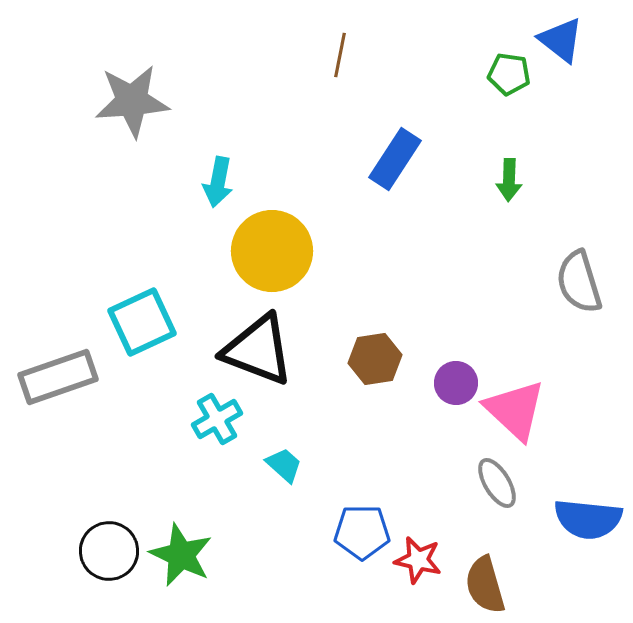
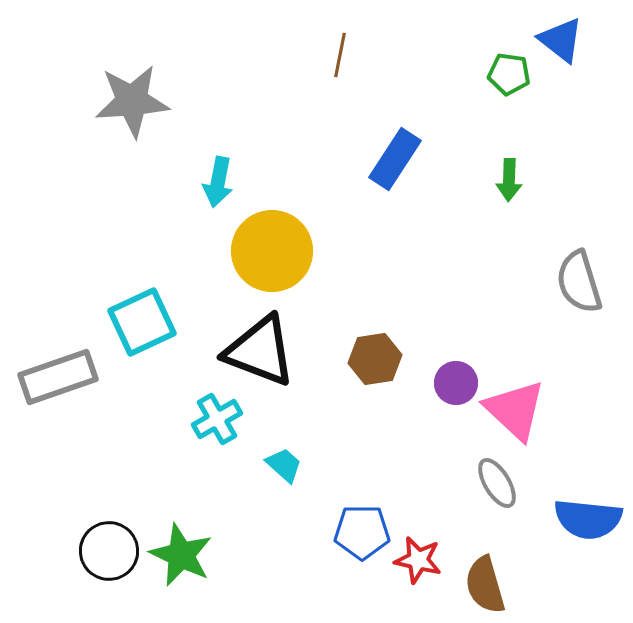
black triangle: moved 2 px right, 1 px down
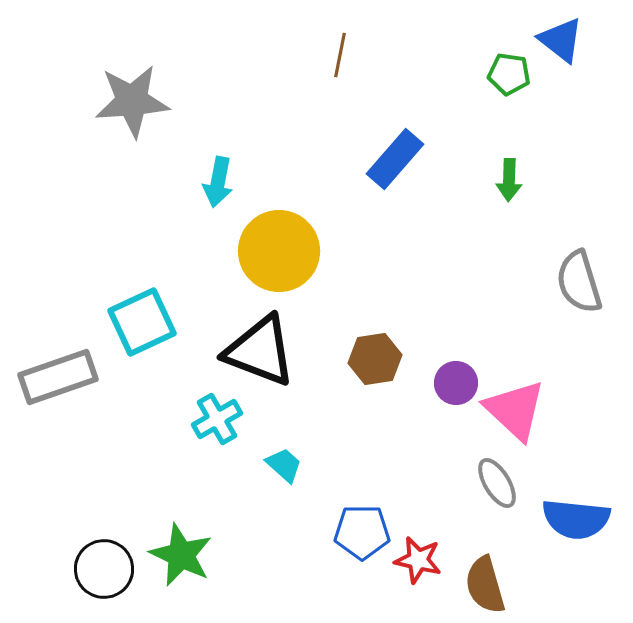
blue rectangle: rotated 8 degrees clockwise
yellow circle: moved 7 px right
blue semicircle: moved 12 px left
black circle: moved 5 px left, 18 px down
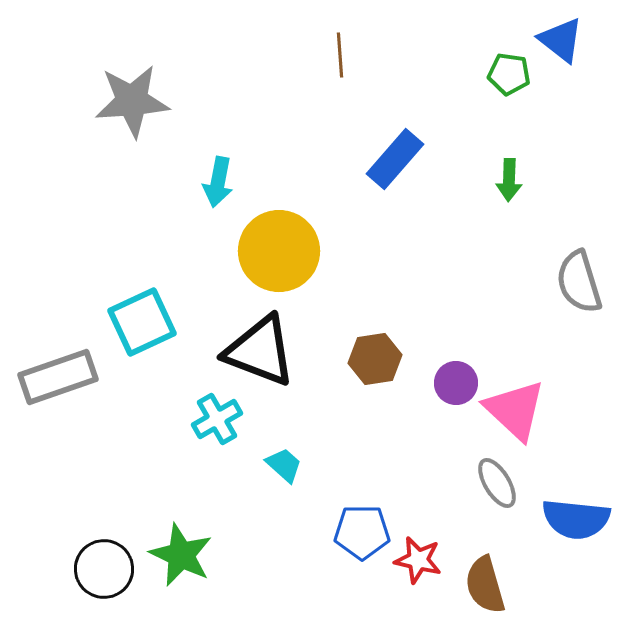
brown line: rotated 15 degrees counterclockwise
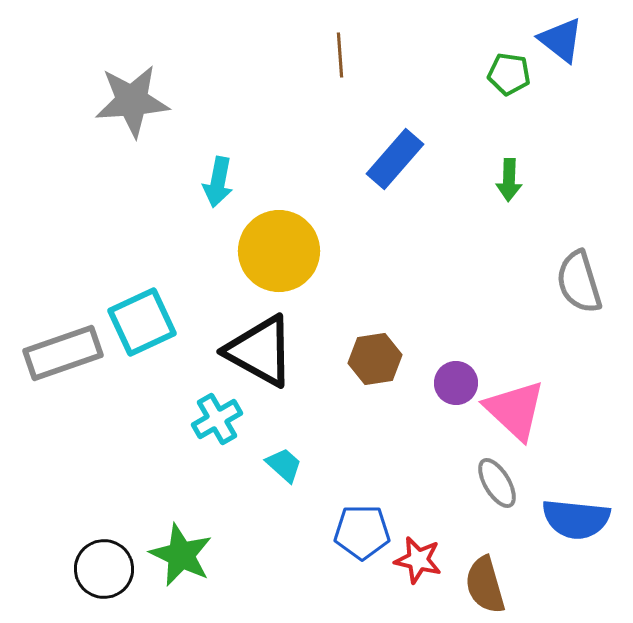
black triangle: rotated 8 degrees clockwise
gray rectangle: moved 5 px right, 24 px up
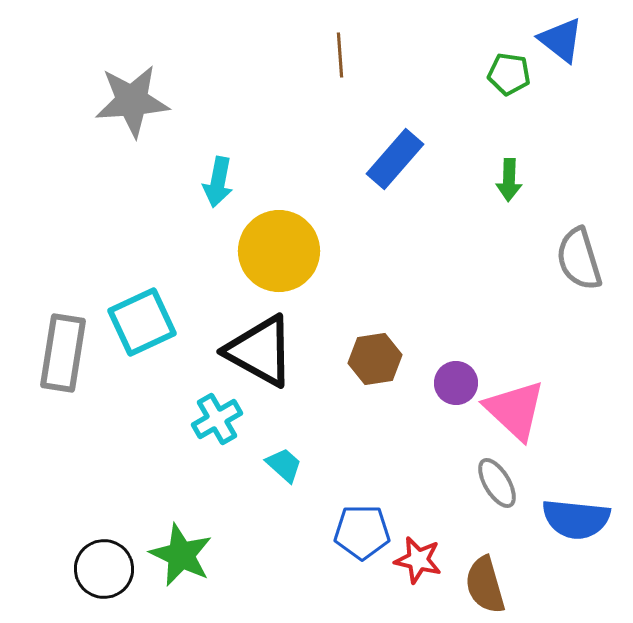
gray semicircle: moved 23 px up
gray rectangle: rotated 62 degrees counterclockwise
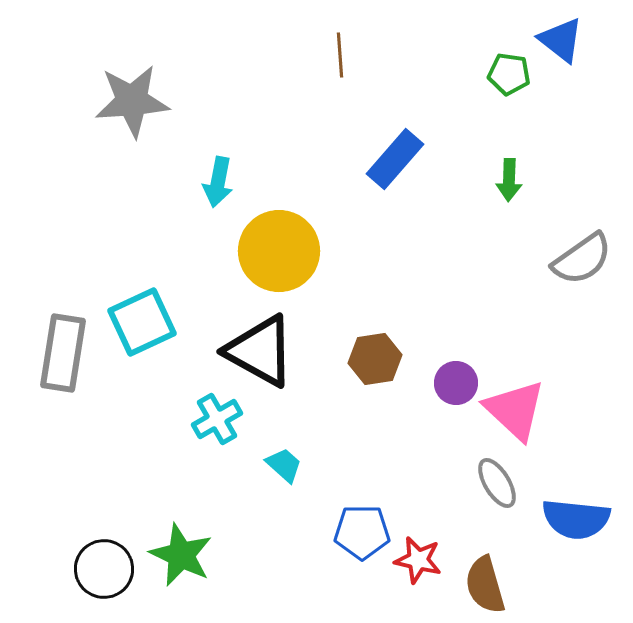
gray semicircle: moved 3 px right; rotated 108 degrees counterclockwise
